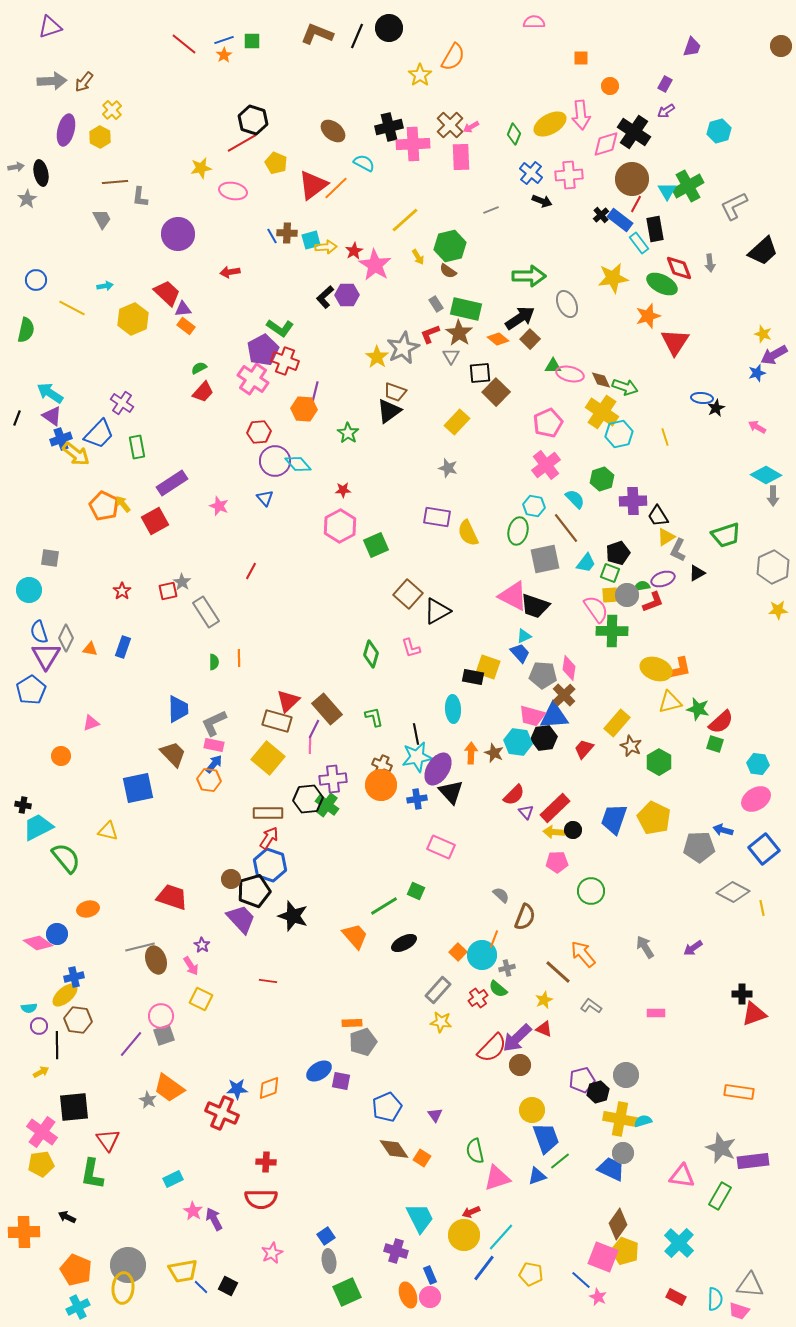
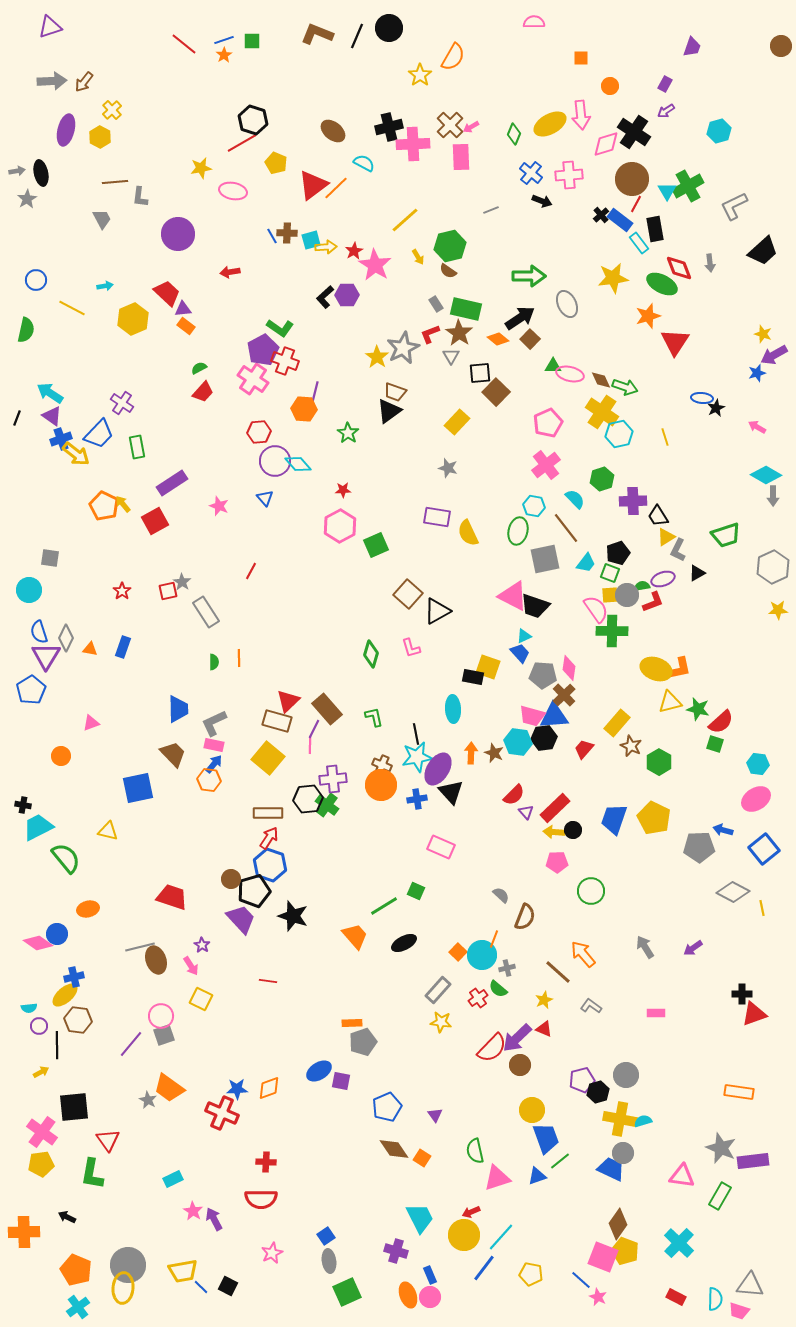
gray arrow at (16, 167): moved 1 px right, 4 px down
cyan cross at (78, 1307): rotated 10 degrees counterclockwise
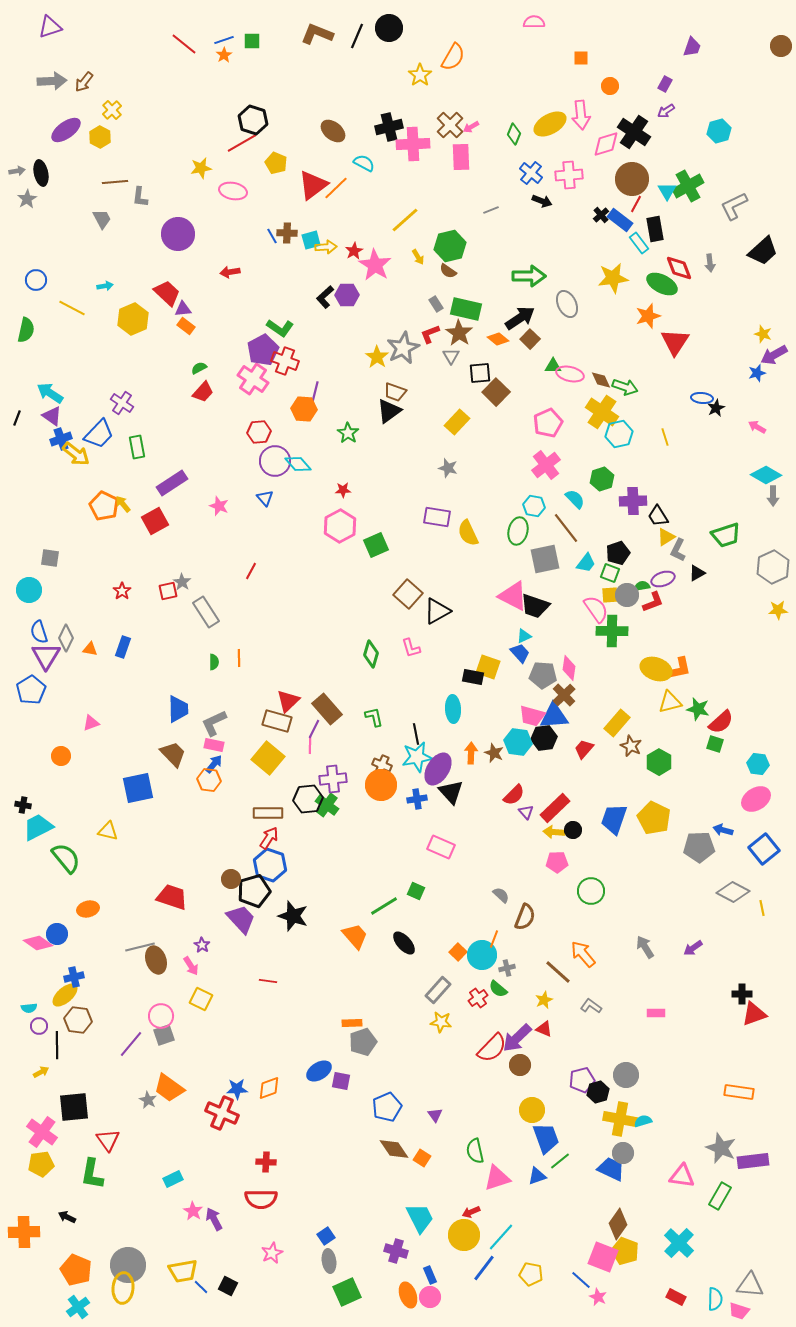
purple ellipse at (66, 130): rotated 40 degrees clockwise
black ellipse at (404, 943): rotated 75 degrees clockwise
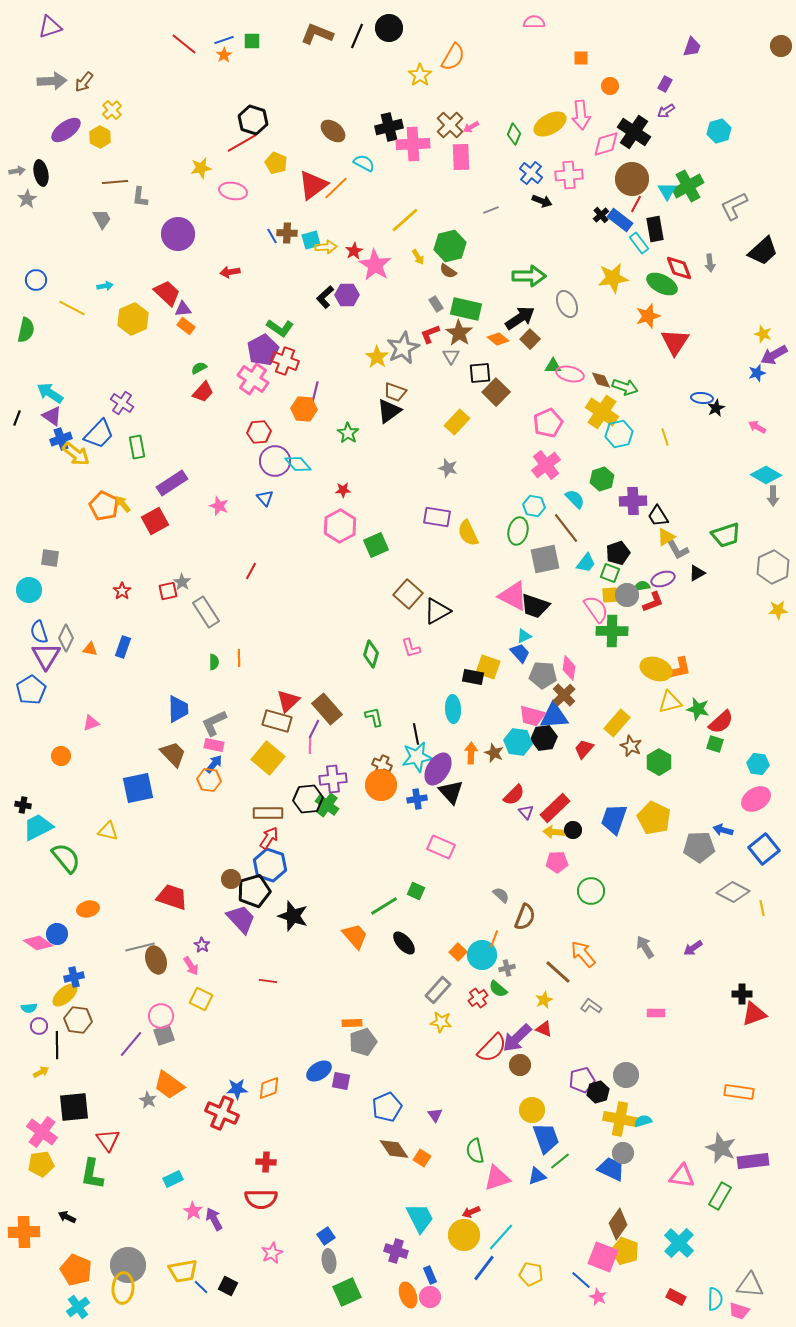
gray L-shape at (678, 550): rotated 55 degrees counterclockwise
orange trapezoid at (169, 1088): moved 3 px up
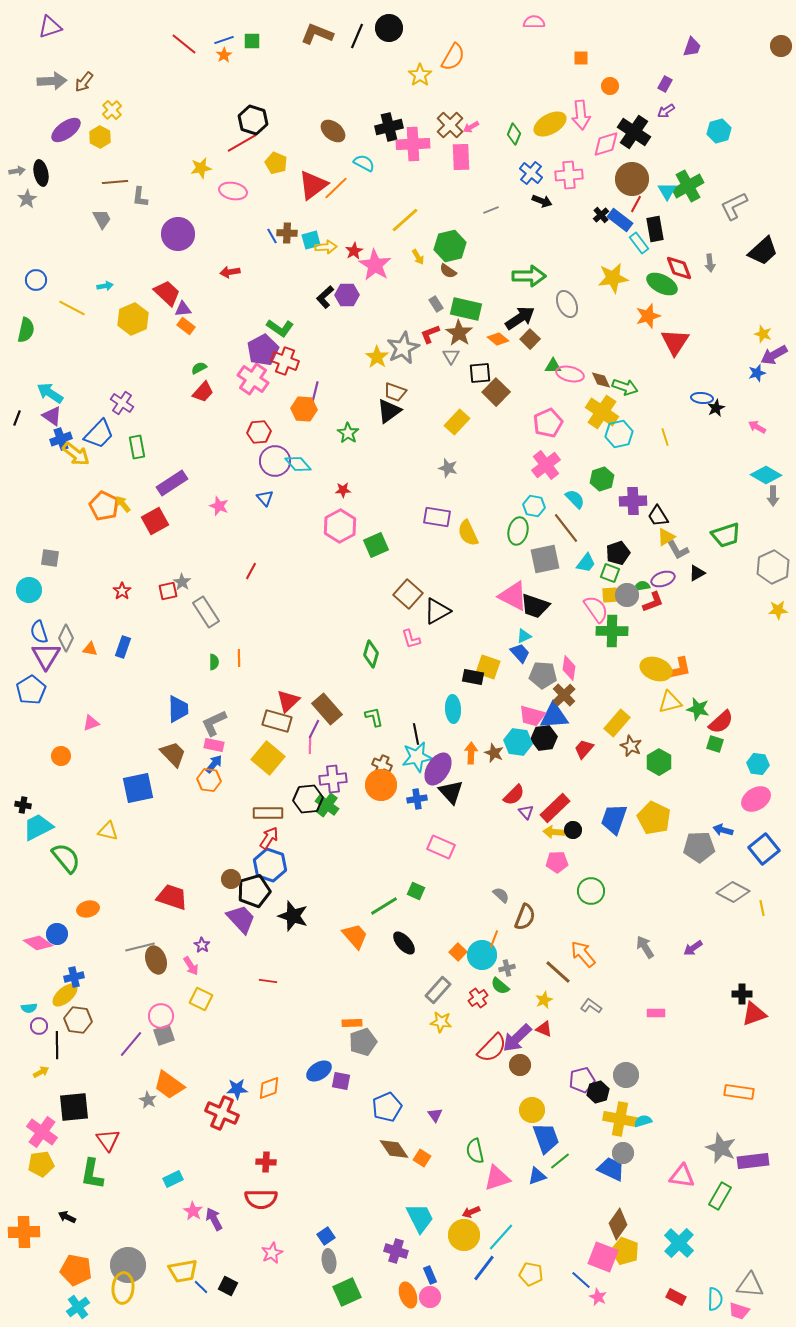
pink L-shape at (411, 648): moved 9 px up
green semicircle at (498, 989): moved 2 px right, 3 px up
orange pentagon at (76, 1270): rotated 12 degrees counterclockwise
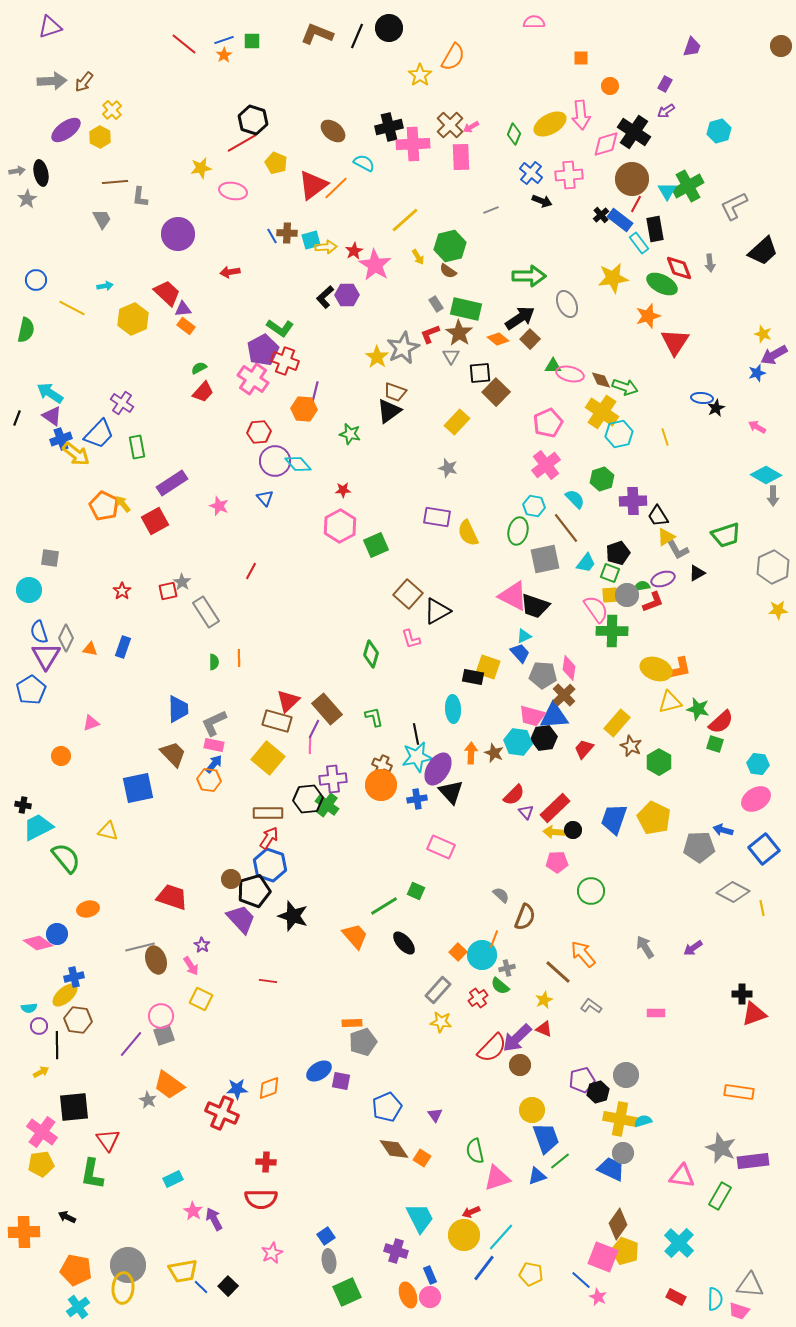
green star at (348, 433): moved 2 px right, 1 px down; rotated 20 degrees counterclockwise
black square at (228, 1286): rotated 18 degrees clockwise
